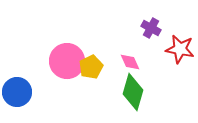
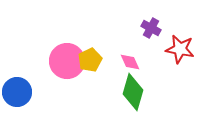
yellow pentagon: moved 1 px left, 7 px up
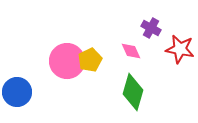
pink diamond: moved 1 px right, 11 px up
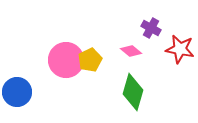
pink diamond: rotated 25 degrees counterclockwise
pink circle: moved 1 px left, 1 px up
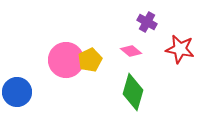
purple cross: moved 4 px left, 6 px up
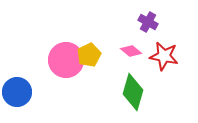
purple cross: moved 1 px right
red star: moved 16 px left, 7 px down
yellow pentagon: moved 1 px left, 5 px up
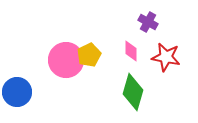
pink diamond: rotated 50 degrees clockwise
red star: moved 2 px right, 1 px down
